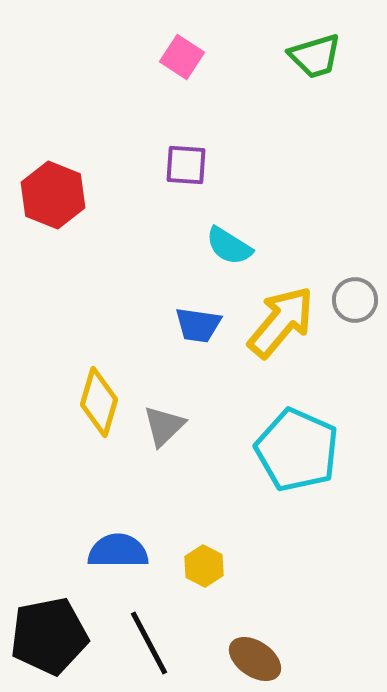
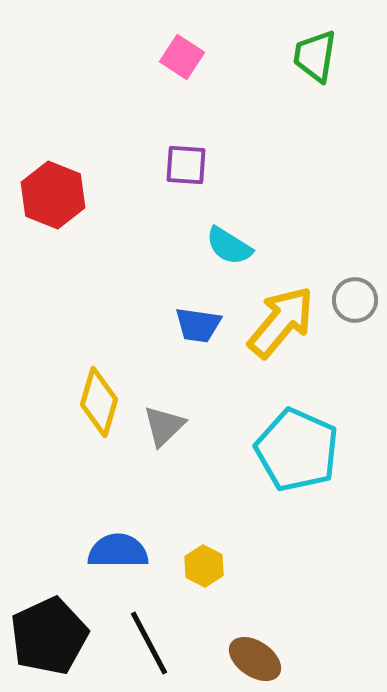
green trapezoid: rotated 116 degrees clockwise
black pentagon: rotated 14 degrees counterclockwise
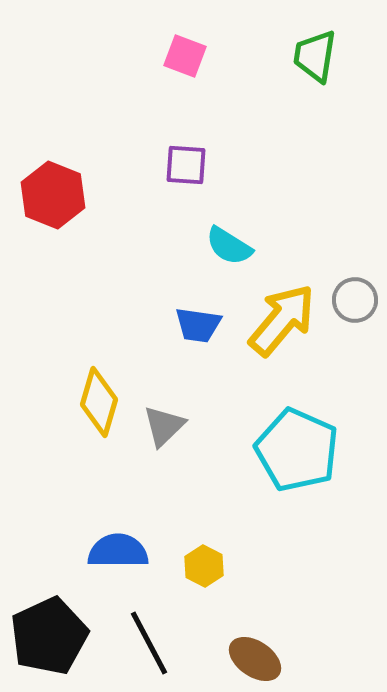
pink square: moved 3 px right, 1 px up; rotated 12 degrees counterclockwise
yellow arrow: moved 1 px right, 2 px up
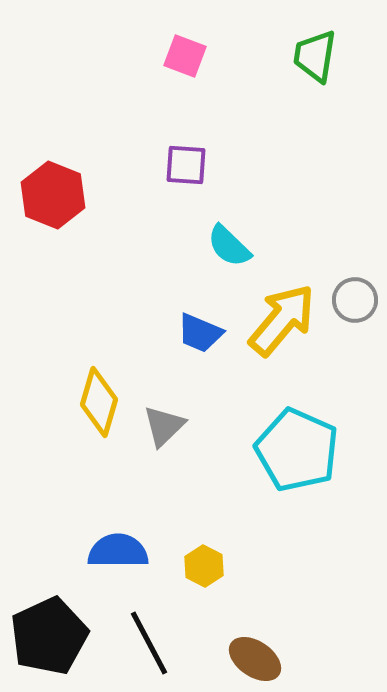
cyan semicircle: rotated 12 degrees clockwise
blue trapezoid: moved 2 px right, 8 px down; rotated 15 degrees clockwise
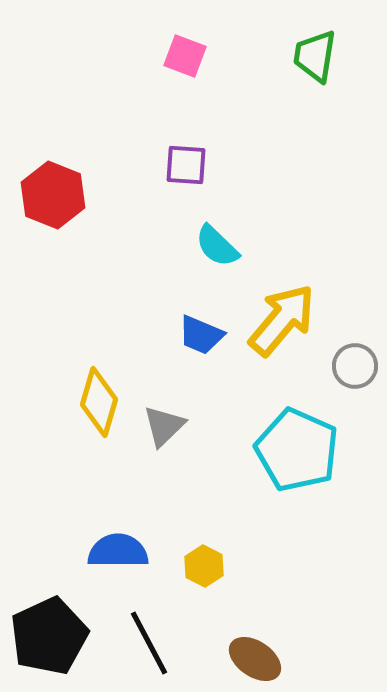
cyan semicircle: moved 12 px left
gray circle: moved 66 px down
blue trapezoid: moved 1 px right, 2 px down
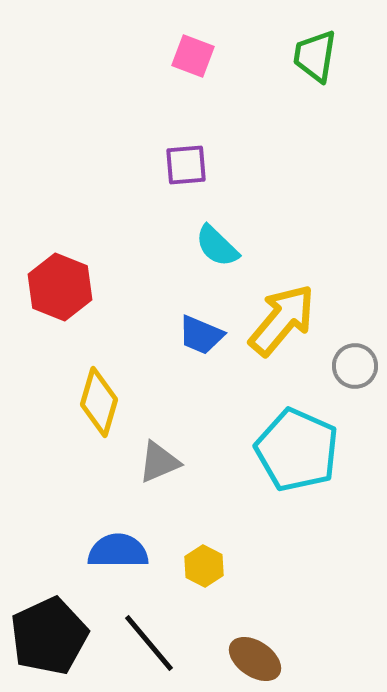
pink square: moved 8 px right
purple square: rotated 9 degrees counterclockwise
red hexagon: moved 7 px right, 92 px down
gray triangle: moved 5 px left, 36 px down; rotated 21 degrees clockwise
black line: rotated 12 degrees counterclockwise
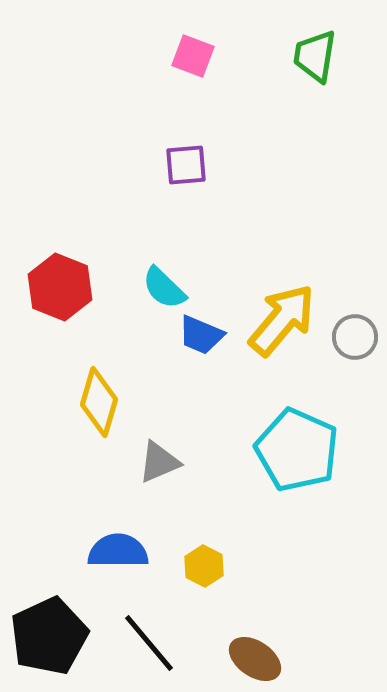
cyan semicircle: moved 53 px left, 42 px down
gray circle: moved 29 px up
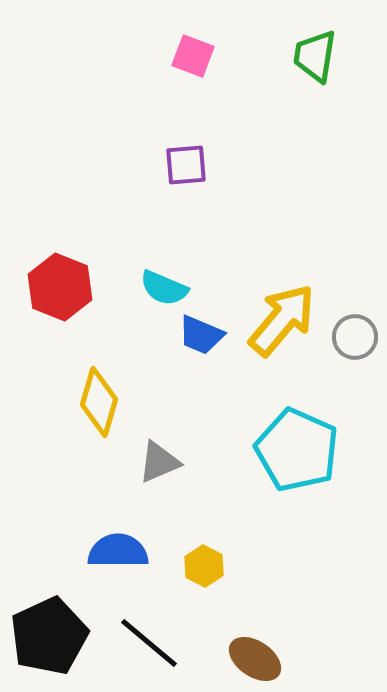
cyan semicircle: rotated 21 degrees counterclockwise
black line: rotated 10 degrees counterclockwise
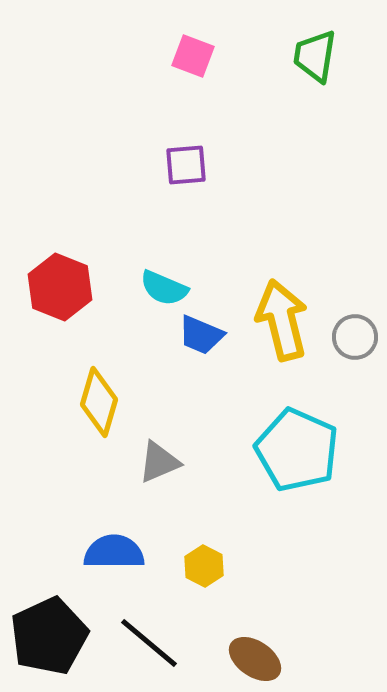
yellow arrow: rotated 54 degrees counterclockwise
blue semicircle: moved 4 px left, 1 px down
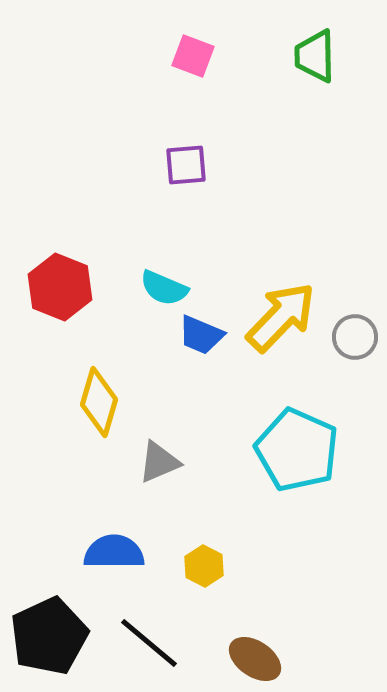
green trapezoid: rotated 10 degrees counterclockwise
yellow arrow: moved 1 px left, 3 px up; rotated 58 degrees clockwise
